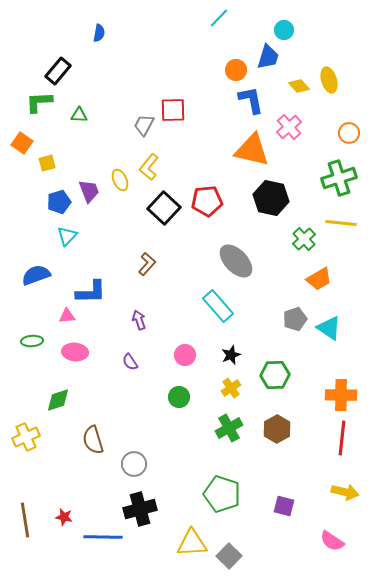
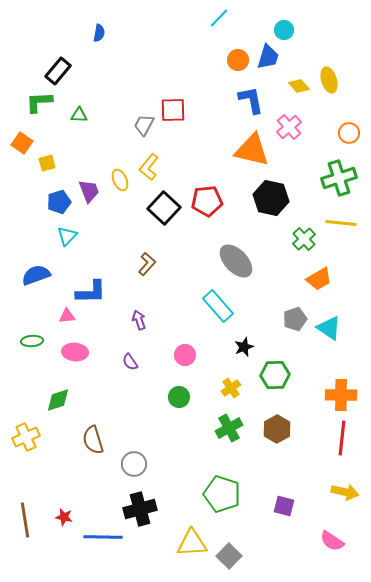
orange circle at (236, 70): moved 2 px right, 10 px up
black star at (231, 355): moved 13 px right, 8 px up
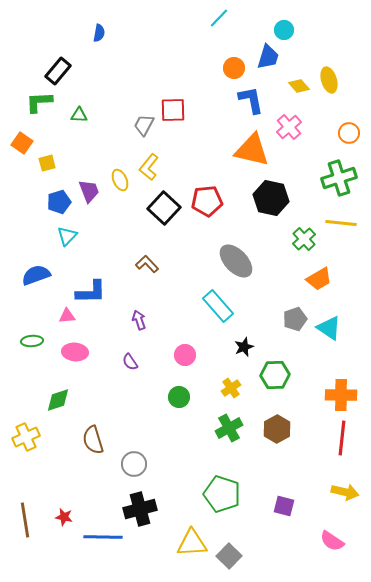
orange circle at (238, 60): moved 4 px left, 8 px down
brown L-shape at (147, 264): rotated 85 degrees counterclockwise
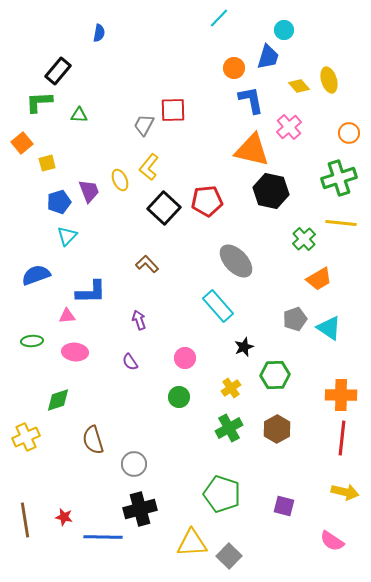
orange square at (22, 143): rotated 15 degrees clockwise
black hexagon at (271, 198): moved 7 px up
pink circle at (185, 355): moved 3 px down
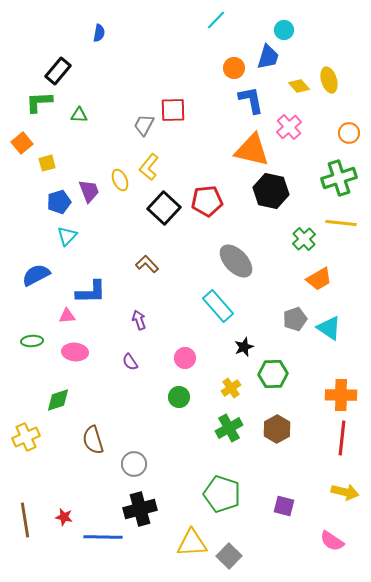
cyan line at (219, 18): moved 3 px left, 2 px down
blue semicircle at (36, 275): rotated 8 degrees counterclockwise
green hexagon at (275, 375): moved 2 px left, 1 px up
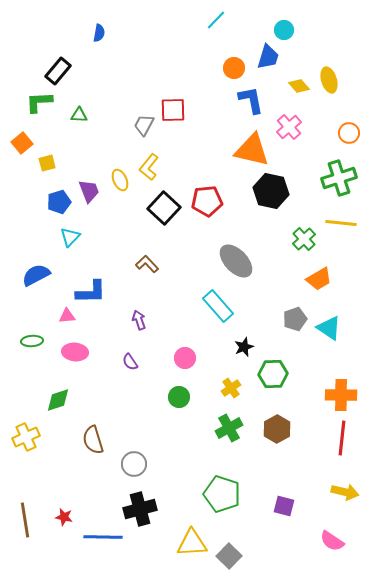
cyan triangle at (67, 236): moved 3 px right, 1 px down
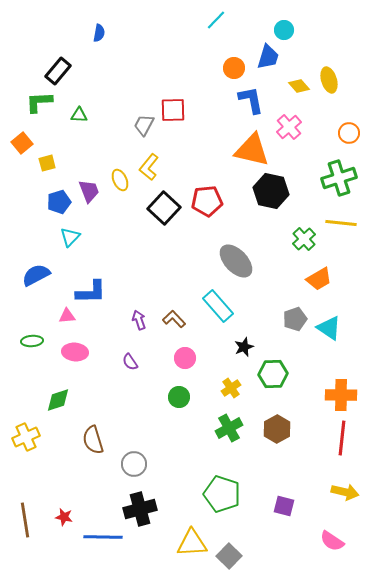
brown L-shape at (147, 264): moved 27 px right, 55 px down
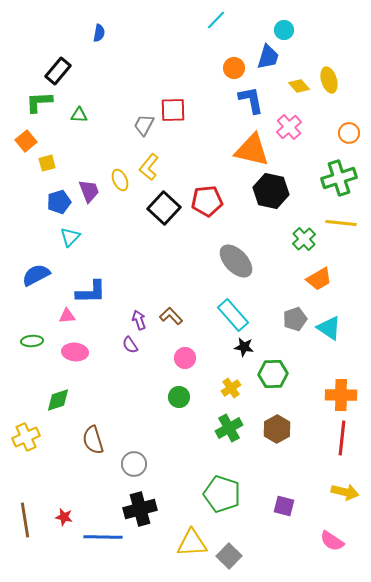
orange square at (22, 143): moved 4 px right, 2 px up
cyan rectangle at (218, 306): moved 15 px right, 9 px down
brown L-shape at (174, 319): moved 3 px left, 3 px up
black star at (244, 347): rotated 30 degrees clockwise
purple semicircle at (130, 362): moved 17 px up
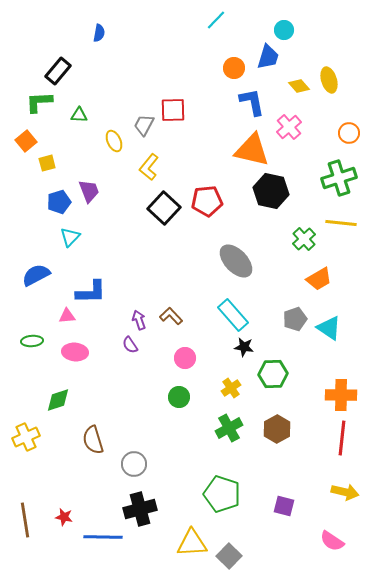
blue L-shape at (251, 100): moved 1 px right, 2 px down
yellow ellipse at (120, 180): moved 6 px left, 39 px up
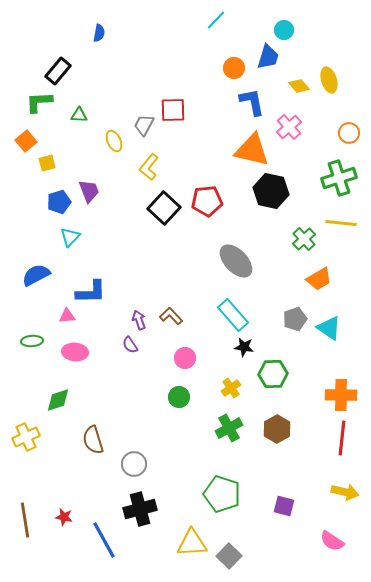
blue line at (103, 537): moved 1 px right, 3 px down; rotated 60 degrees clockwise
